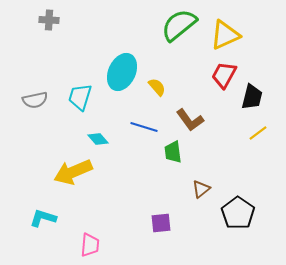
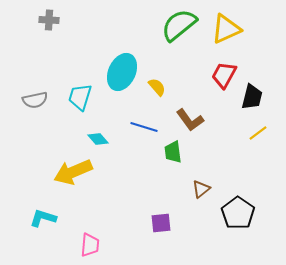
yellow triangle: moved 1 px right, 6 px up
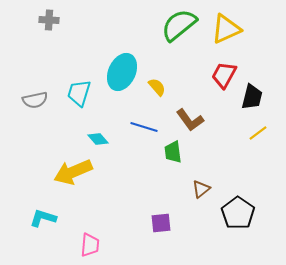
cyan trapezoid: moved 1 px left, 4 px up
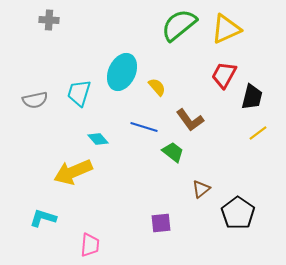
green trapezoid: rotated 135 degrees clockwise
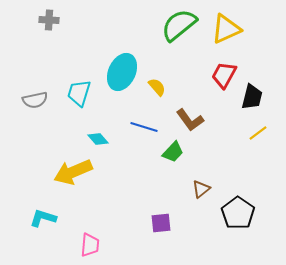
green trapezoid: rotated 95 degrees clockwise
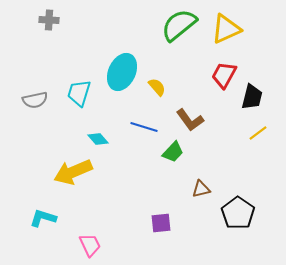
brown triangle: rotated 24 degrees clockwise
pink trapezoid: rotated 30 degrees counterclockwise
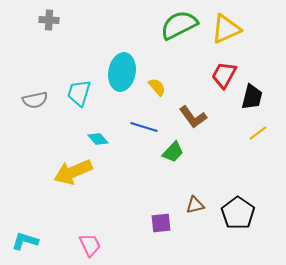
green semicircle: rotated 12 degrees clockwise
cyan ellipse: rotated 15 degrees counterclockwise
brown L-shape: moved 3 px right, 3 px up
brown triangle: moved 6 px left, 16 px down
cyan L-shape: moved 18 px left, 23 px down
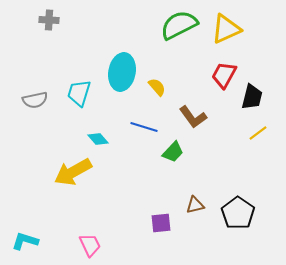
yellow arrow: rotated 6 degrees counterclockwise
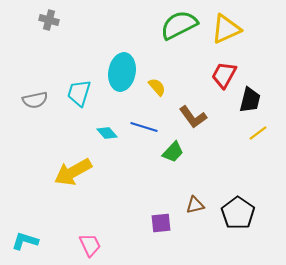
gray cross: rotated 12 degrees clockwise
black trapezoid: moved 2 px left, 3 px down
cyan diamond: moved 9 px right, 6 px up
